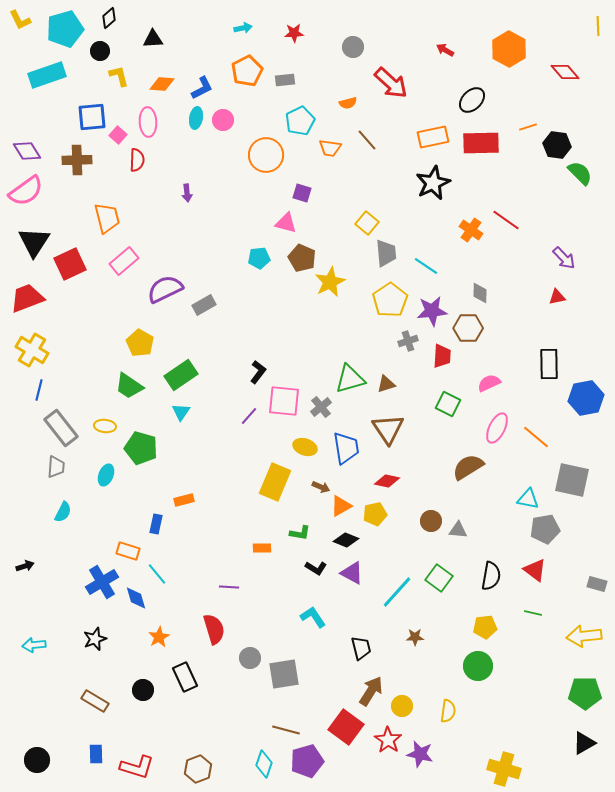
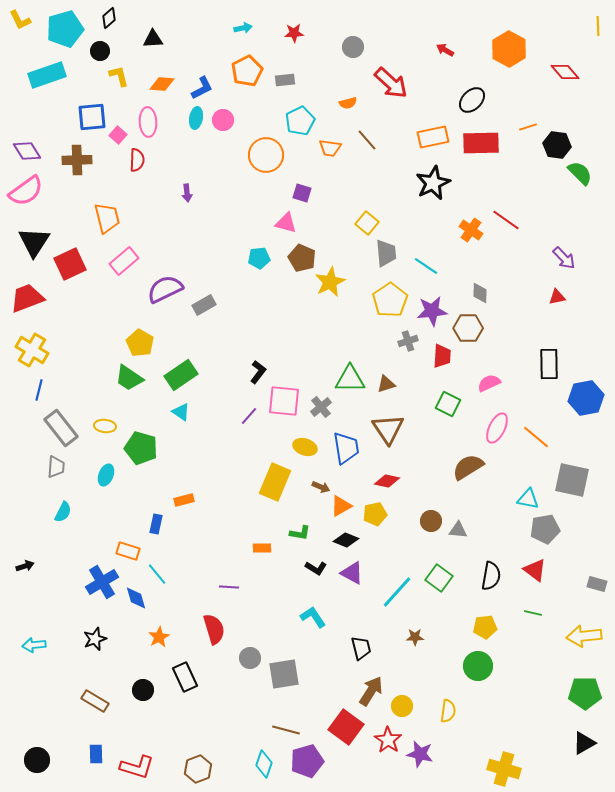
green triangle at (350, 379): rotated 16 degrees clockwise
green trapezoid at (129, 386): moved 8 px up
cyan triangle at (181, 412): rotated 30 degrees counterclockwise
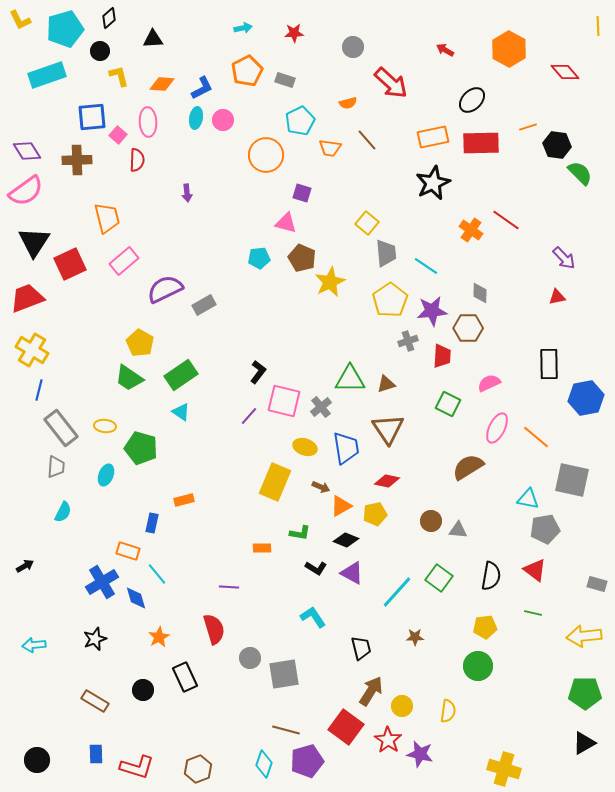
gray rectangle at (285, 80): rotated 24 degrees clockwise
pink square at (284, 401): rotated 8 degrees clockwise
blue rectangle at (156, 524): moved 4 px left, 1 px up
black arrow at (25, 566): rotated 12 degrees counterclockwise
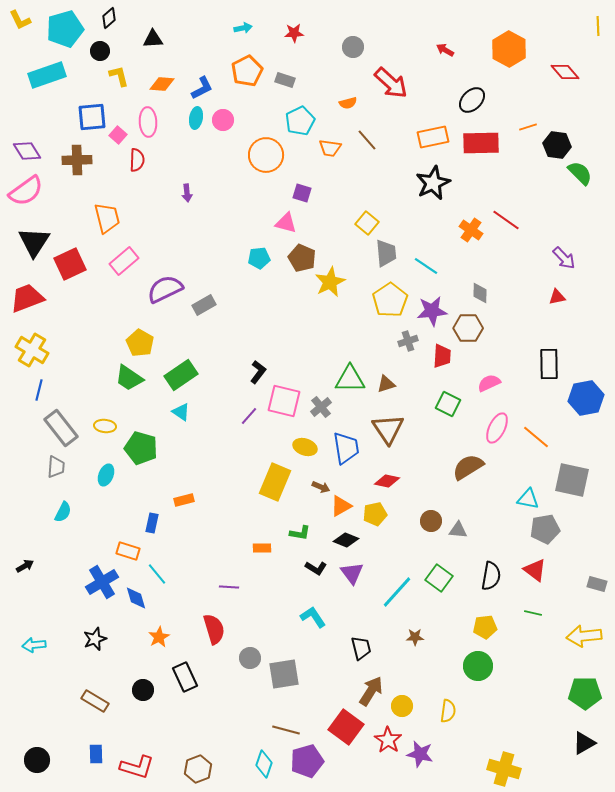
purple triangle at (352, 573): rotated 25 degrees clockwise
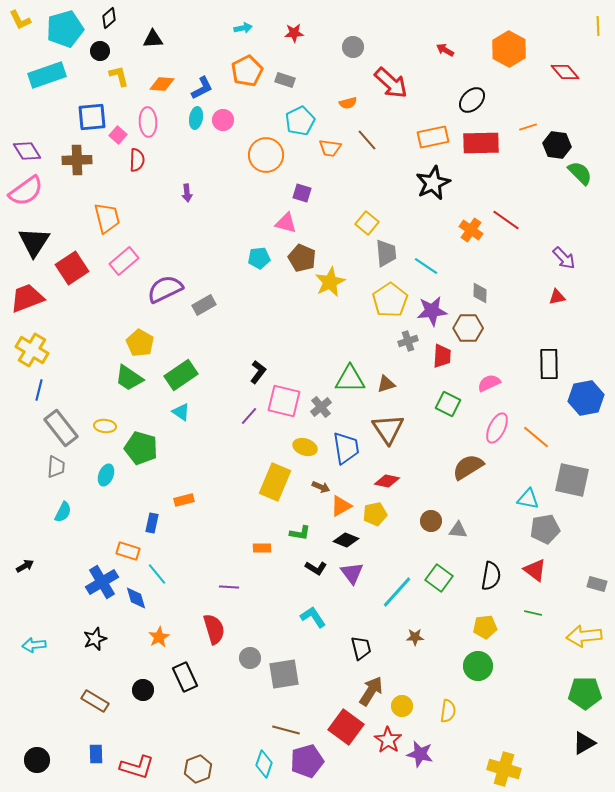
red square at (70, 264): moved 2 px right, 4 px down; rotated 8 degrees counterclockwise
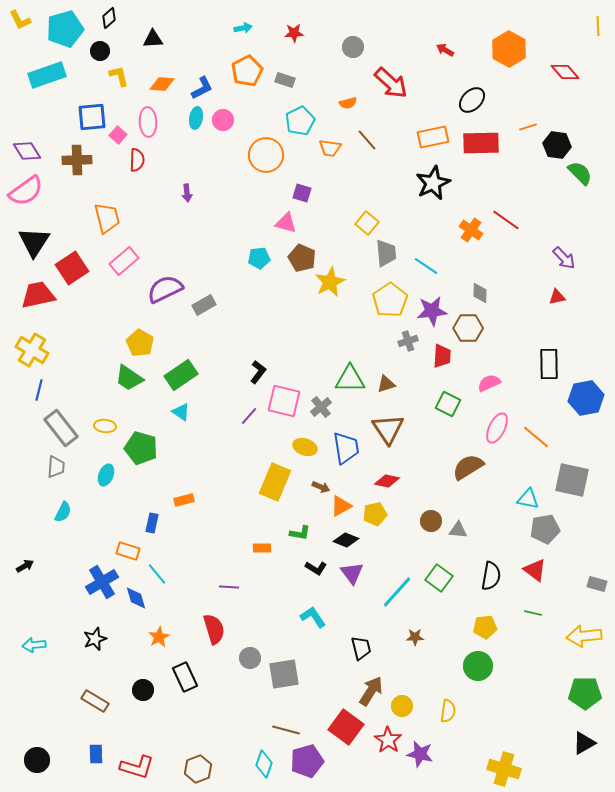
red trapezoid at (27, 298): moved 11 px right, 3 px up; rotated 9 degrees clockwise
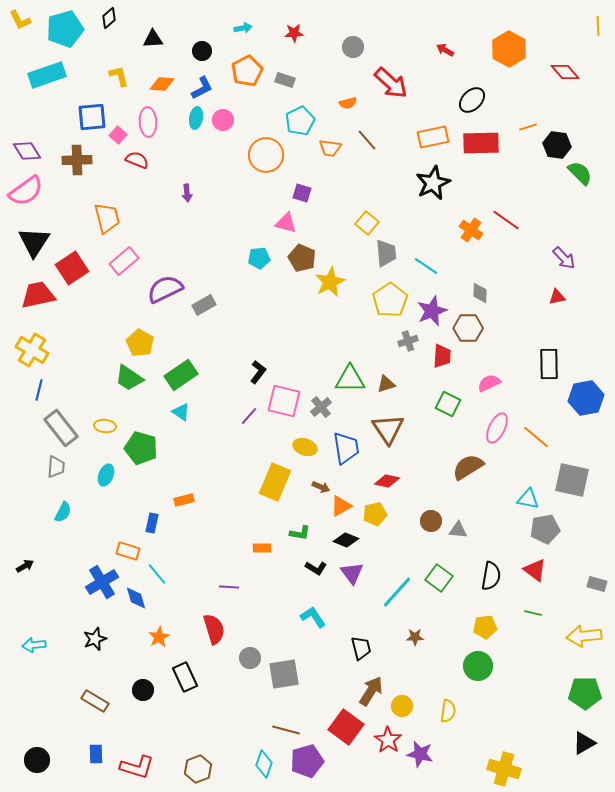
black circle at (100, 51): moved 102 px right
red semicircle at (137, 160): rotated 70 degrees counterclockwise
purple star at (432, 311): rotated 16 degrees counterclockwise
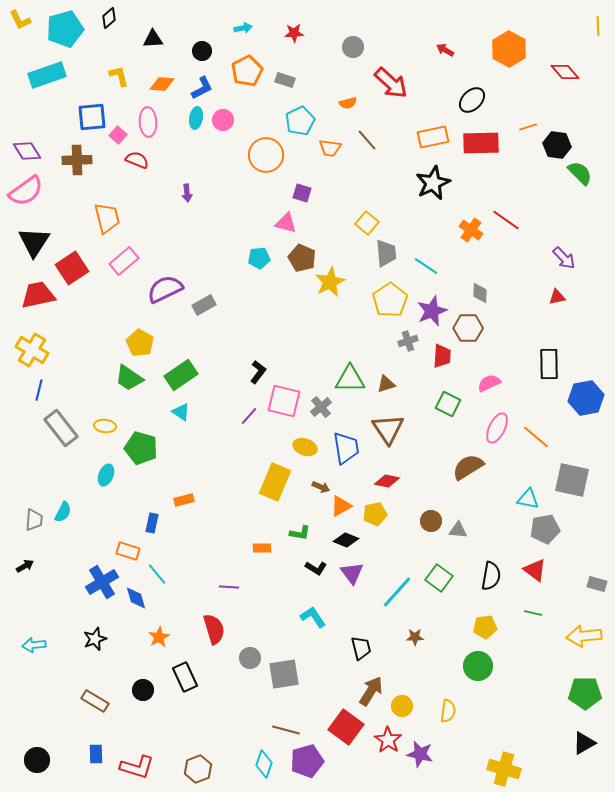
gray trapezoid at (56, 467): moved 22 px left, 53 px down
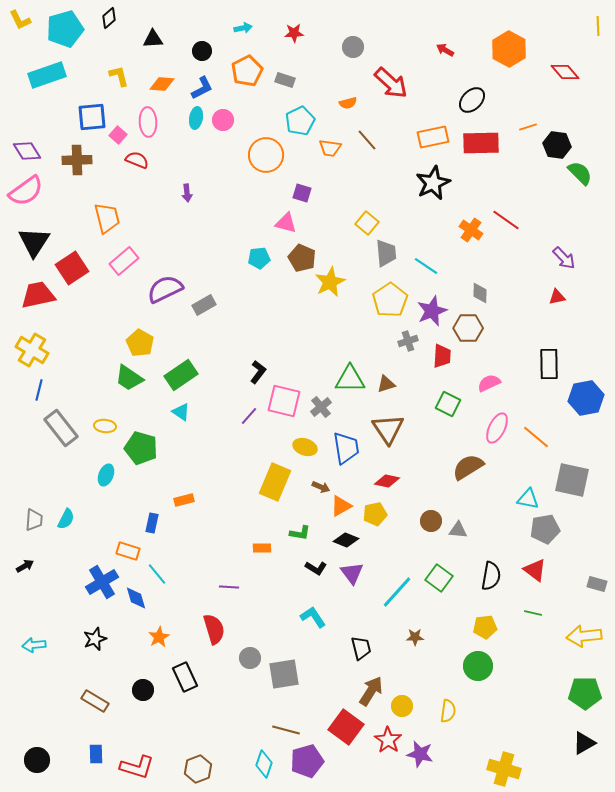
cyan semicircle at (63, 512): moved 3 px right, 7 px down
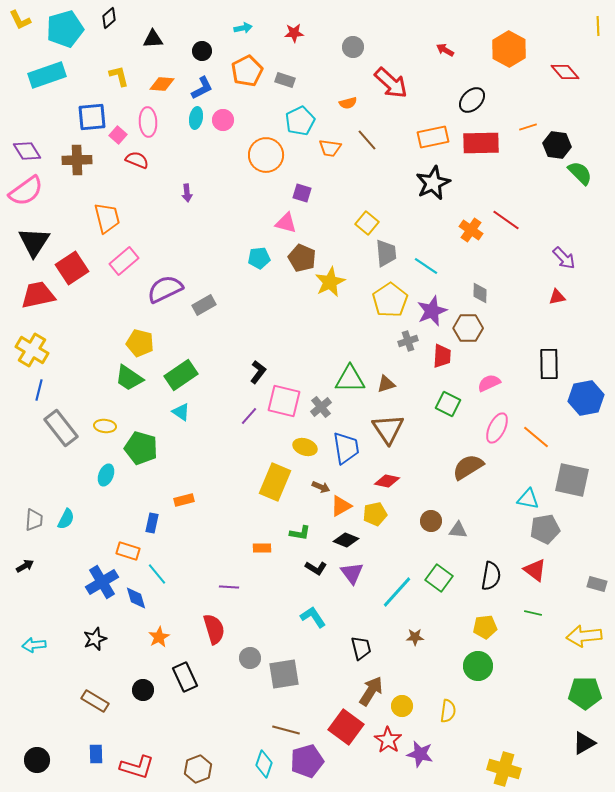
yellow pentagon at (140, 343): rotated 16 degrees counterclockwise
